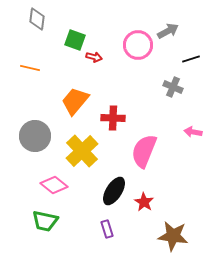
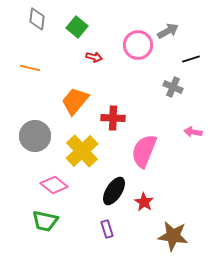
green square: moved 2 px right, 13 px up; rotated 20 degrees clockwise
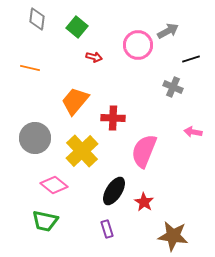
gray circle: moved 2 px down
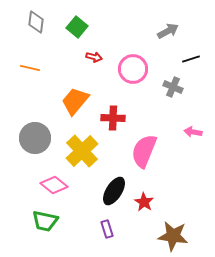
gray diamond: moved 1 px left, 3 px down
pink circle: moved 5 px left, 24 px down
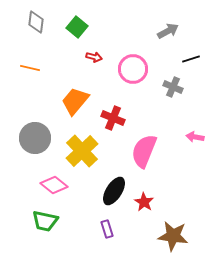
red cross: rotated 20 degrees clockwise
pink arrow: moved 2 px right, 5 px down
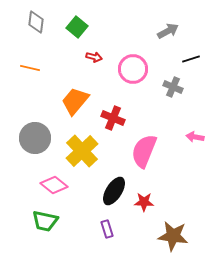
red star: rotated 30 degrees counterclockwise
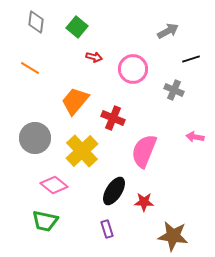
orange line: rotated 18 degrees clockwise
gray cross: moved 1 px right, 3 px down
